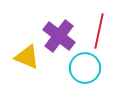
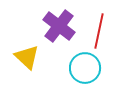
purple cross: moved 10 px up
yellow triangle: rotated 20 degrees clockwise
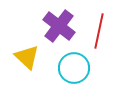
cyan circle: moved 11 px left
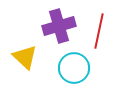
purple cross: rotated 36 degrees clockwise
yellow triangle: moved 2 px left
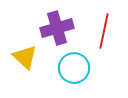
purple cross: moved 2 px left, 2 px down
red line: moved 5 px right
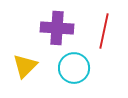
purple cross: rotated 20 degrees clockwise
yellow triangle: moved 9 px down; rotated 32 degrees clockwise
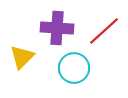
red line: rotated 36 degrees clockwise
yellow triangle: moved 3 px left, 9 px up
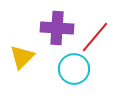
red line: moved 9 px left, 6 px down; rotated 8 degrees counterclockwise
cyan circle: moved 1 px down
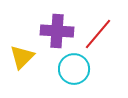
purple cross: moved 3 px down
red line: moved 3 px right, 3 px up
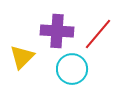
cyan circle: moved 2 px left
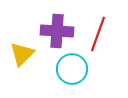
red line: rotated 20 degrees counterclockwise
yellow triangle: moved 3 px up
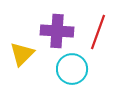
red line: moved 2 px up
